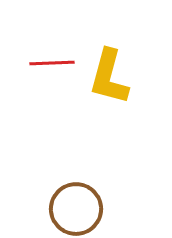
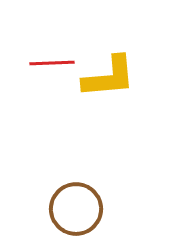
yellow L-shape: rotated 110 degrees counterclockwise
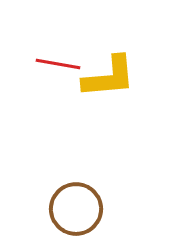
red line: moved 6 px right, 1 px down; rotated 12 degrees clockwise
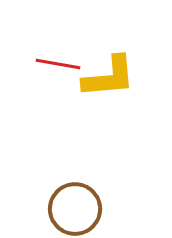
brown circle: moved 1 px left
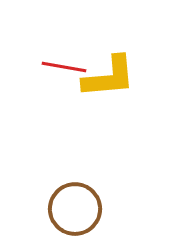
red line: moved 6 px right, 3 px down
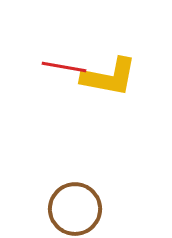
yellow L-shape: rotated 16 degrees clockwise
